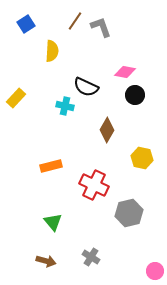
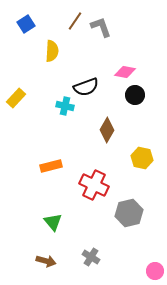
black semicircle: rotated 45 degrees counterclockwise
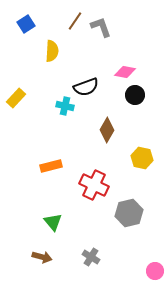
brown arrow: moved 4 px left, 4 px up
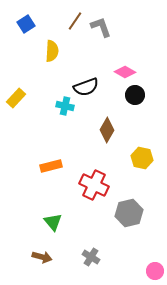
pink diamond: rotated 20 degrees clockwise
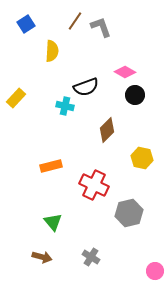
brown diamond: rotated 15 degrees clockwise
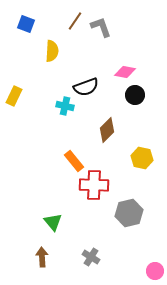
blue square: rotated 36 degrees counterclockwise
pink diamond: rotated 20 degrees counterclockwise
yellow rectangle: moved 2 px left, 2 px up; rotated 18 degrees counterclockwise
orange rectangle: moved 23 px right, 5 px up; rotated 65 degrees clockwise
red cross: rotated 24 degrees counterclockwise
brown arrow: rotated 108 degrees counterclockwise
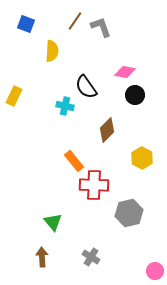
black semicircle: rotated 75 degrees clockwise
yellow hexagon: rotated 15 degrees clockwise
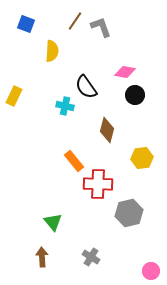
brown diamond: rotated 30 degrees counterclockwise
yellow hexagon: rotated 25 degrees clockwise
red cross: moved 4 px right, 1 px up
pink circle: moved 4 px left
